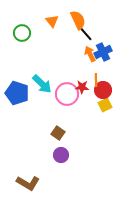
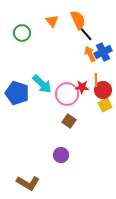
brown square: moved 11 px right, 12 px up
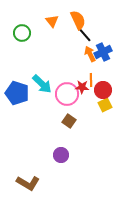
black line: moved 1 px left, 1 px down
orange line: moved 5 px left
